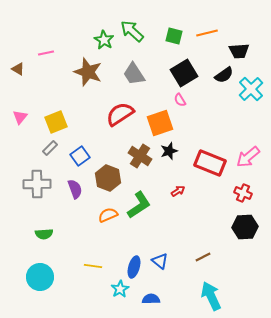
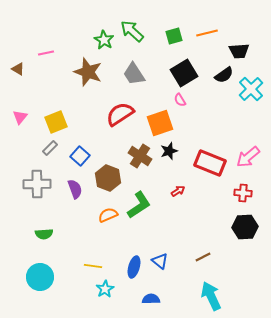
green square: rotated 30 degrees counterclockwise
blue square: rotated 12 degrees counterclockwise
red cross: rotated 18 degrees counterclockwise
cyan star: moved 15 px left
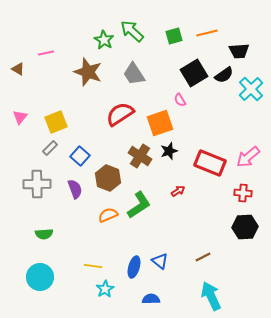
black square: moved 10 px right
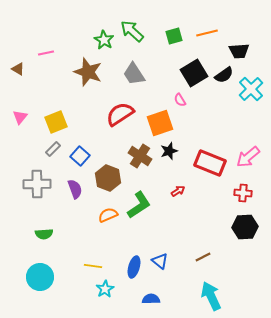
gray rectangle: moved 3 px right, 1 px down
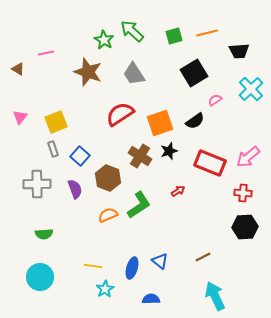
black semicircle: moved 29 px left, 46 px down
pink semicircle: moved 35 px right; rotated 88 degrees clockwise
gray rectangle: rotated 63 degrees counterclockwise
blue ellipse: moved 2 px left, 1 px down
cyan arrow: moved 4 px right
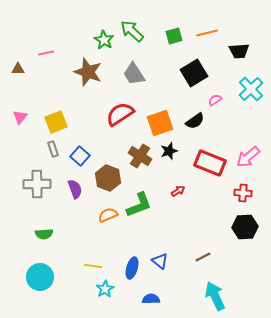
brown triangle: rotated 32 degrees counterclockwise
green L-shape: rotated 12 degrees clockwise
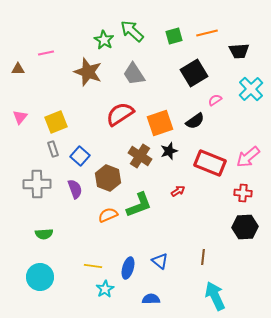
brown line: rotated 56 degrees counterclockwise
blue ellipse: moved 4 px left
